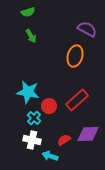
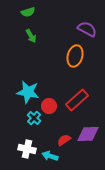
white cross: moved 5 px left, 9 px down
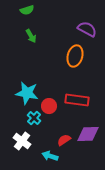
green semicircle: moved 1 px left, 2 px up
cyan star: moved 1 px left, 1 px down
red rectangle: rotated 50 degrees clockwise
white cross: moved 5 px left, 8 px up; rotated 24 degrees clockwise
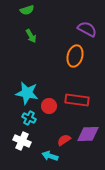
cyan cross: moved 5 px left; rotated 16 degrees counterclockwise
white cross: rotated 12 degrees counterclockwise
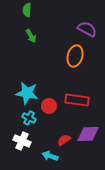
green semicircle: rotated 112 degrees clockwise
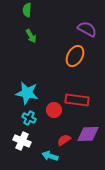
orange ellipse: rotated 15 degrees clockwise
red circle: moved 5 px right, 4 px down
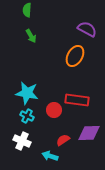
cyan cross: moved 2 px left, 2 px up
purple diamond: moved 1 px right, 1 px up
red semicircle: moved 1 px left
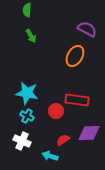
red circle: moved 2 px right, 1 px down
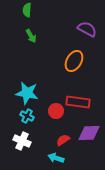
orange ellipse: moved 1 px left, 5 px down
red rectangle: moved 1 px right, 2 px down
cyan arrow: moved 6 px right, 2 px down
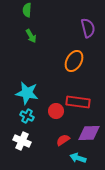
purple semicircle: moved 1 px right, 1 px up; rotated 48 degrees clockwise
cyan arrow: moved 22 px right
